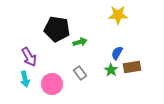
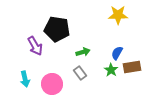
green arrow: moved 3 px right, 10 px down
purple arrow: moved 6 px right, 11 px up
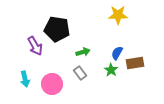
brown rectangle: moved 3 px right, 4 px up
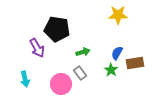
purple arrow: moved 2 px right, 2 px down
pink circle: moved 9 px right
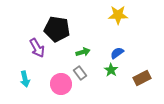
blue semicircle: rotated 24 degrees clockwise
brown rectangle: moved 7 px right, 15 px down; rotated 18 degrees counterclockwise
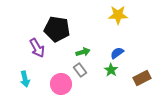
gray rectangle: moved 3 px up
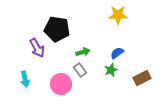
green star: rotated 16 degrees clockwise
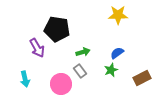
gray rectangle: moved 1 px down
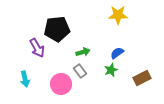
black pentagon: rotated 15 degrees counterclockwise
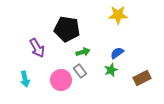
black pentagon: moved 10 px right; rotated 15 degrees clockwise
pink circle: moved 4 px up
